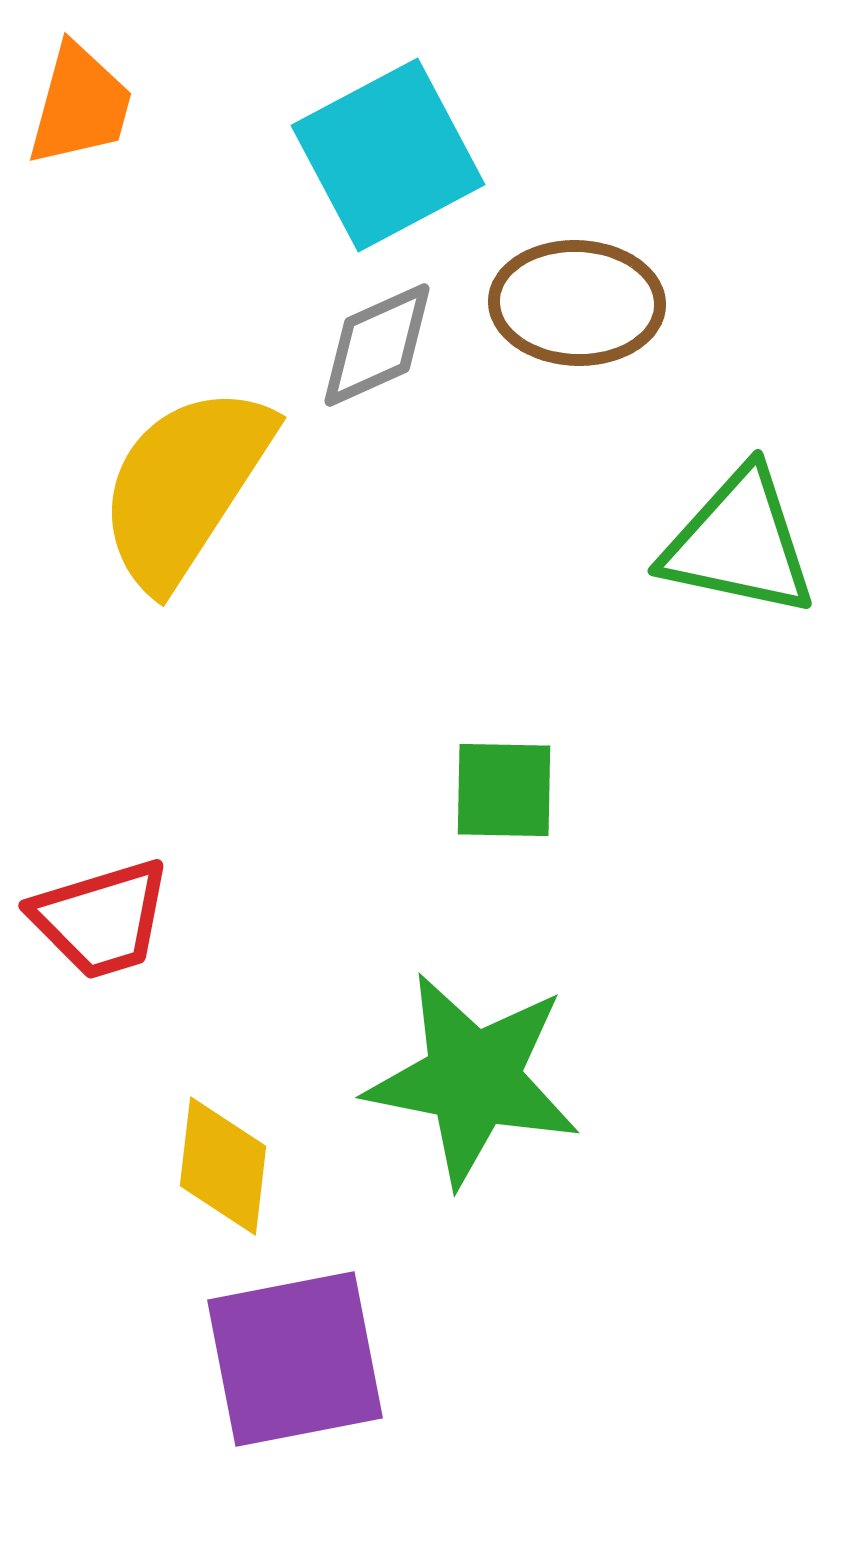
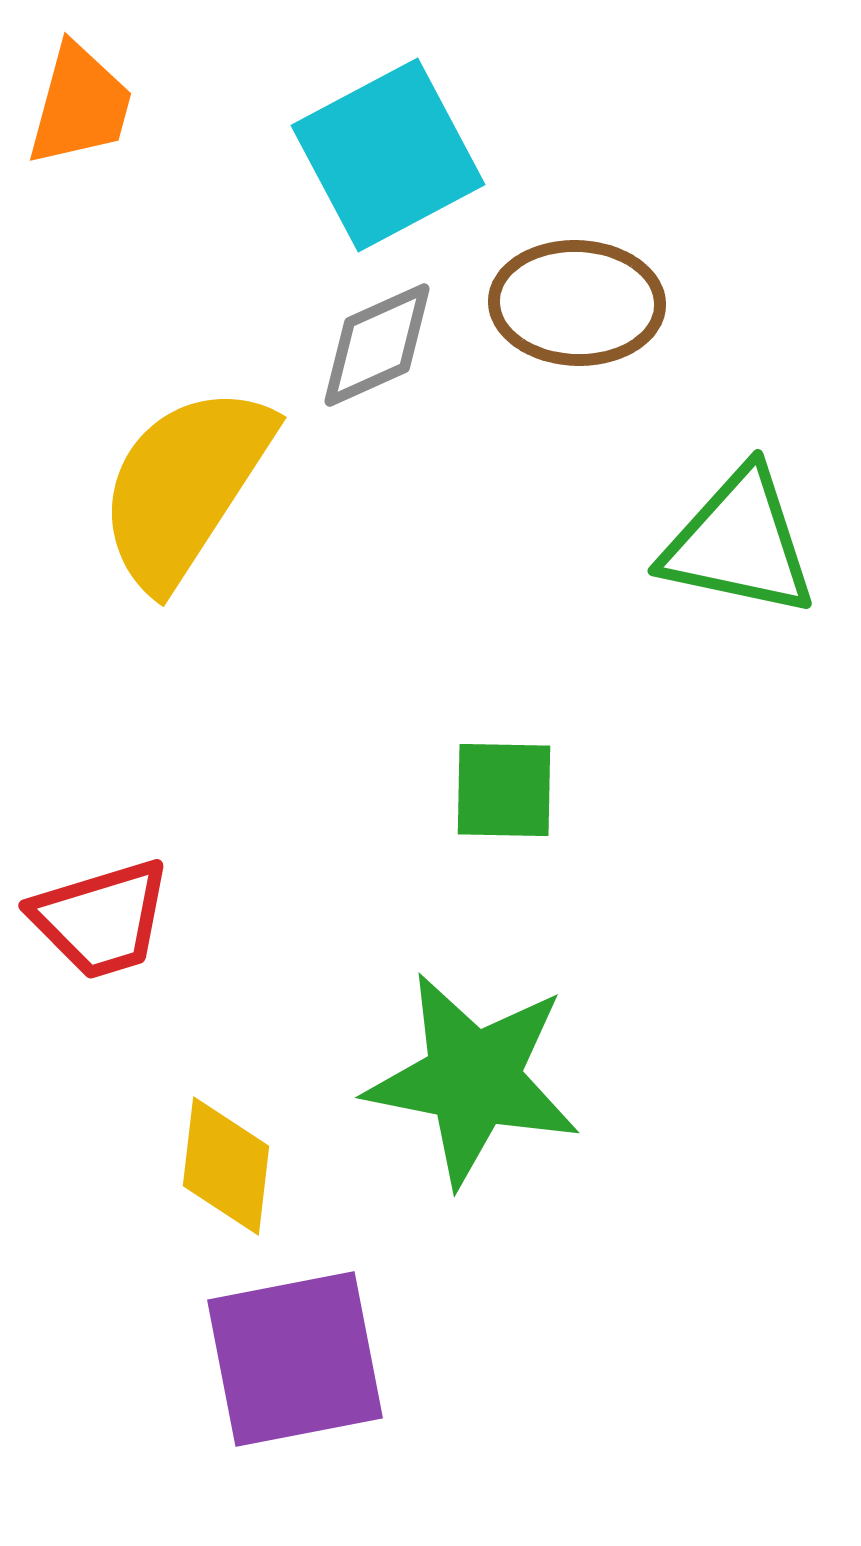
yellow diamond: moved 3 px right
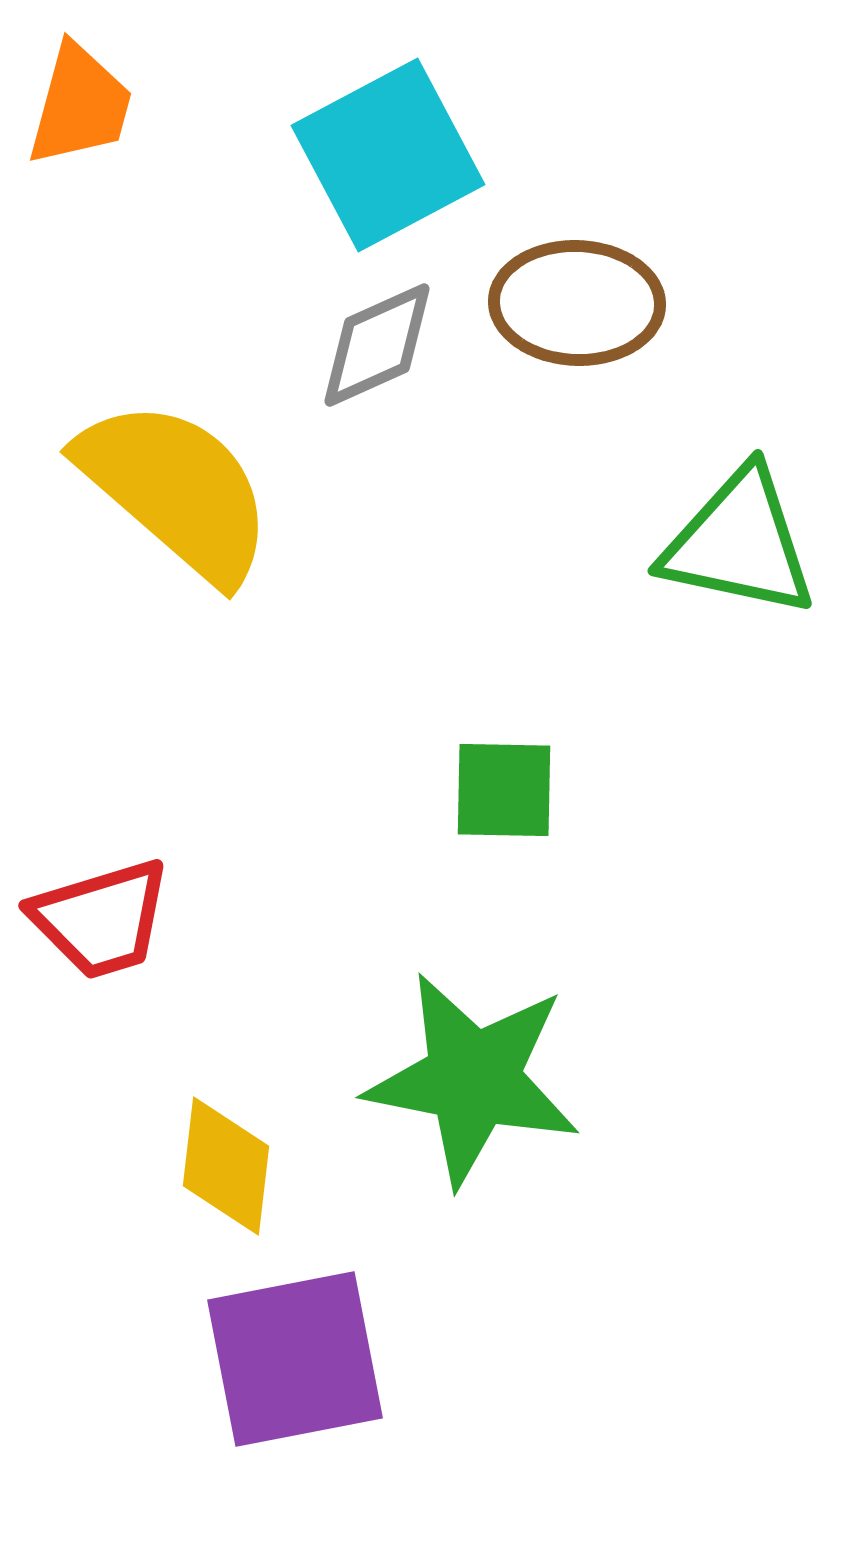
yellow semicircle: moved 9 px left, 4 px down; rotated 98 degrees clockwise
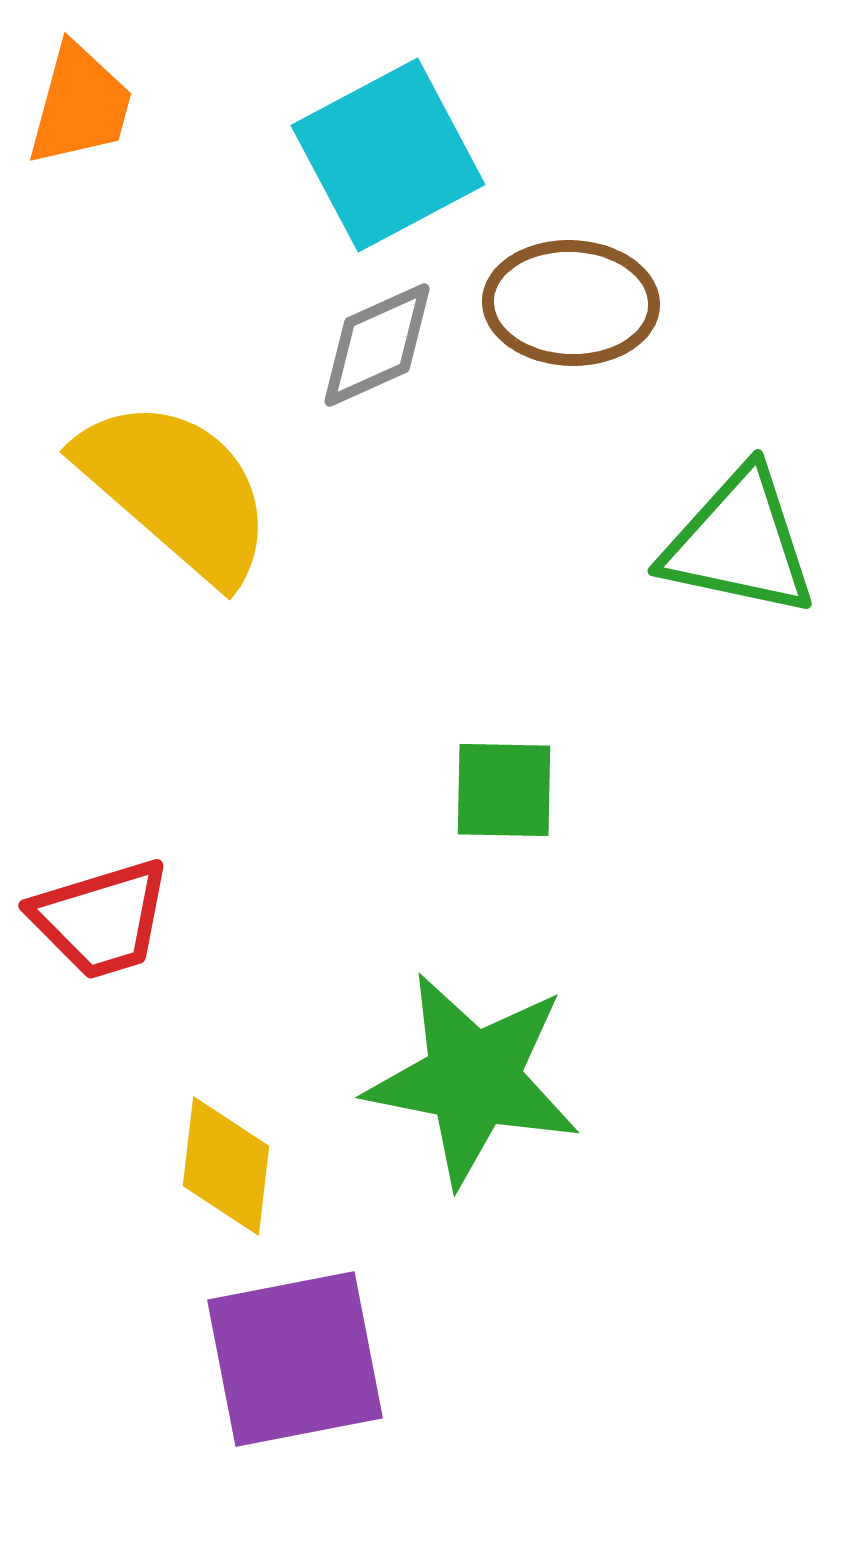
brown ellipse: moved 6 px left
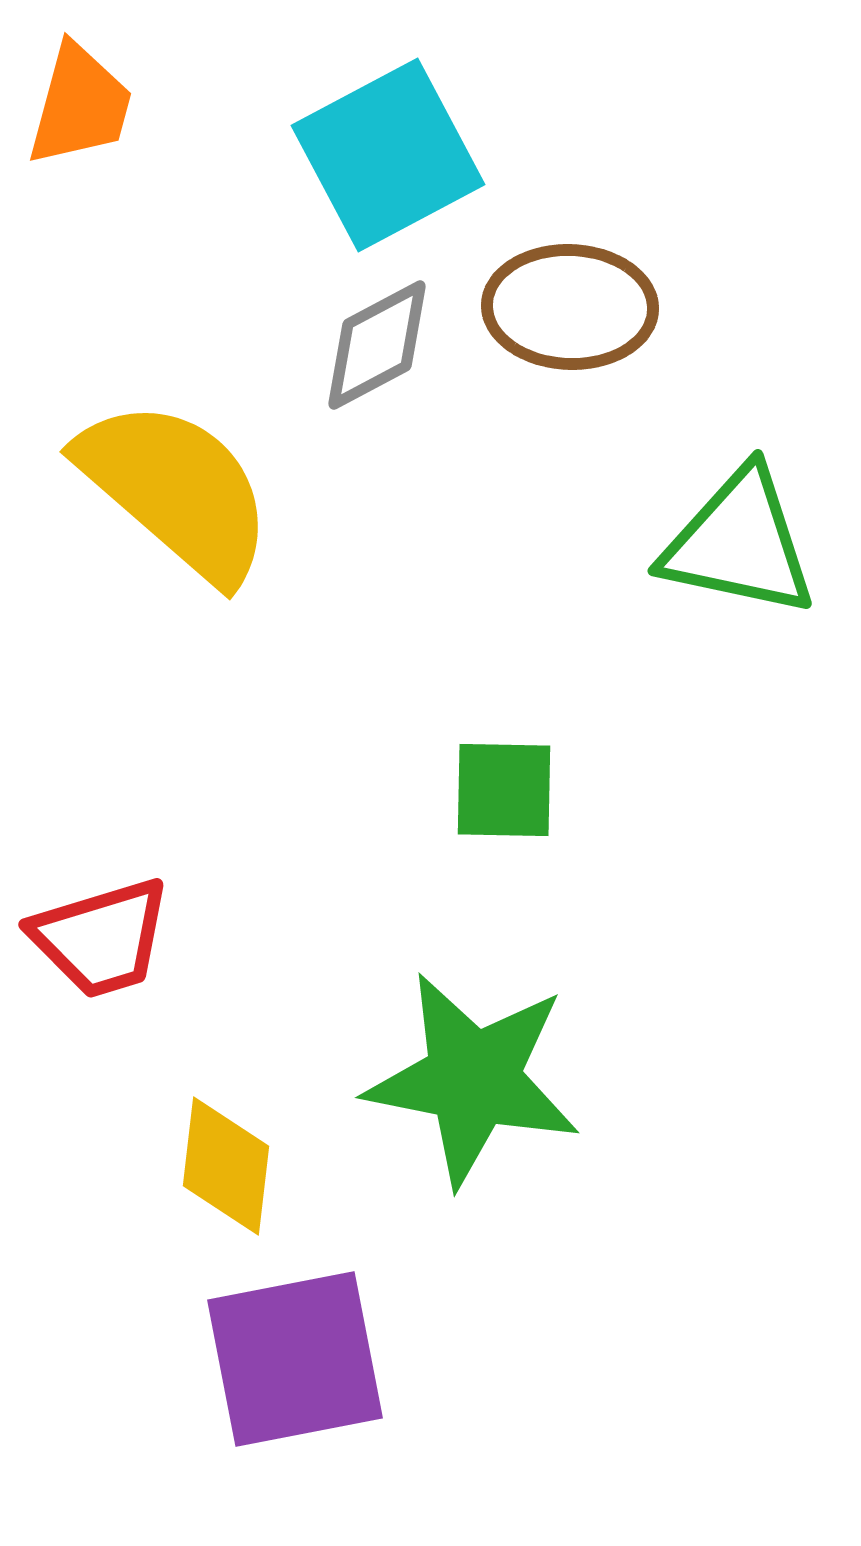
brown ellipse: moved 1 px left, 4 px down
gray diamond: rotated 4 degrees counterclockwise
red trapezoid: moved 19 px down
